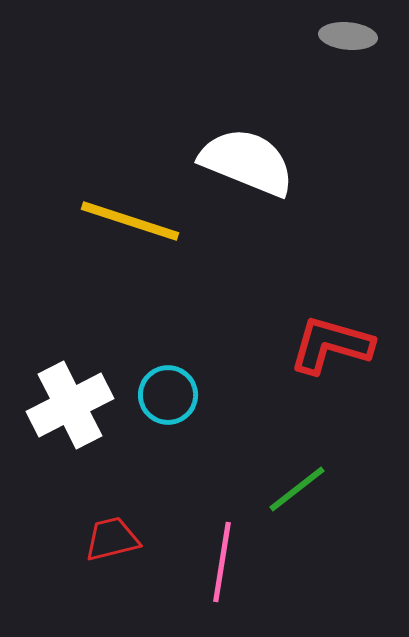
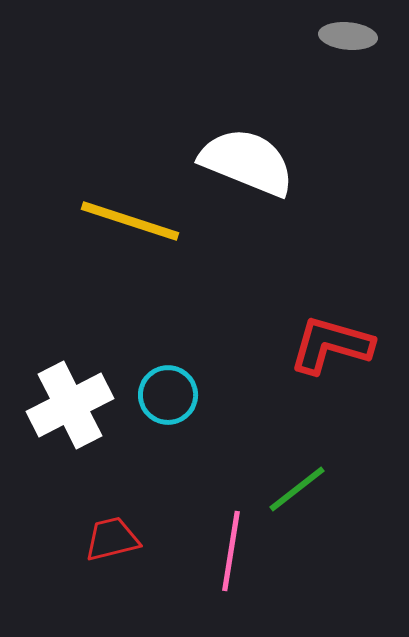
pink line: moved 9 px right, 11 px up
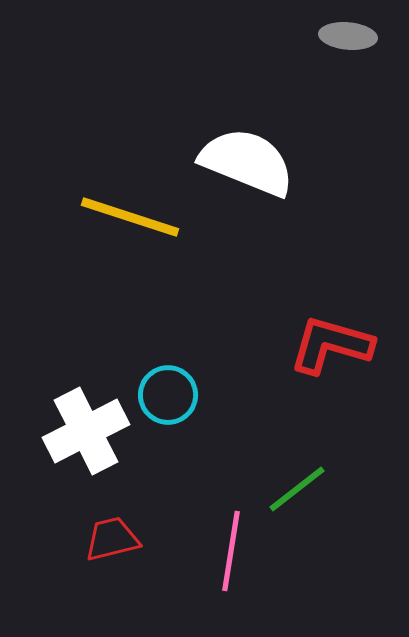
yellow line: moved 4 px up
white cross: moved 16 px right, 26 px down
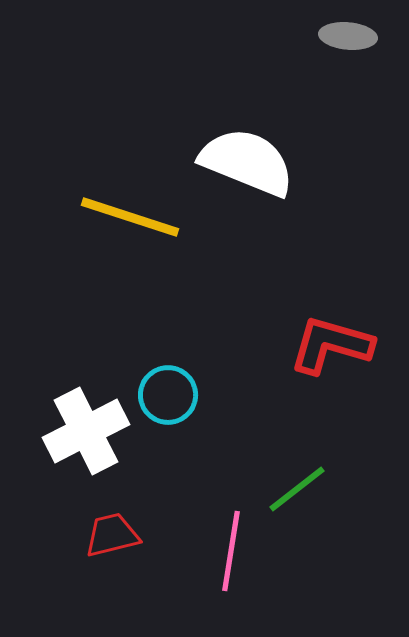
red trapezoid: moved 4 px up
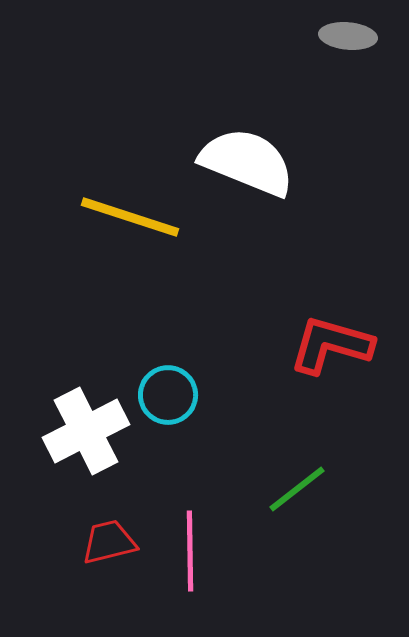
red trapezoid: moved 3 px left, 7 px down
pink line: moved 41 px left; rotated 10 degrees counterclockwise
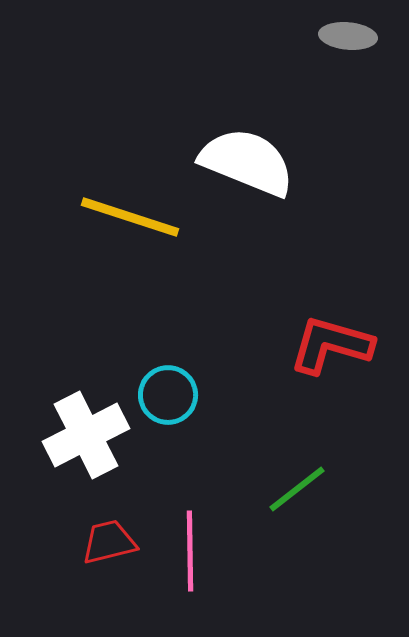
white cross: moved 4 px down
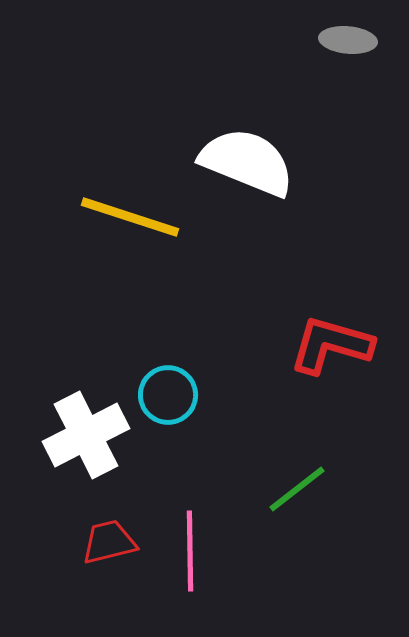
gray ellipse: moved 4 px down
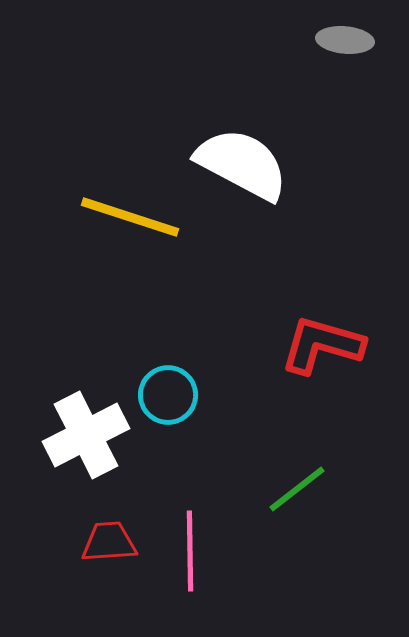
gray ellipse: moved 3 px left
white semicircle: moved 5 px left, 2 px down; rotated 6 degrees clockwise
red L-shape: moved 9 px left
red trapezoid: rotated 10 degrees clockwise
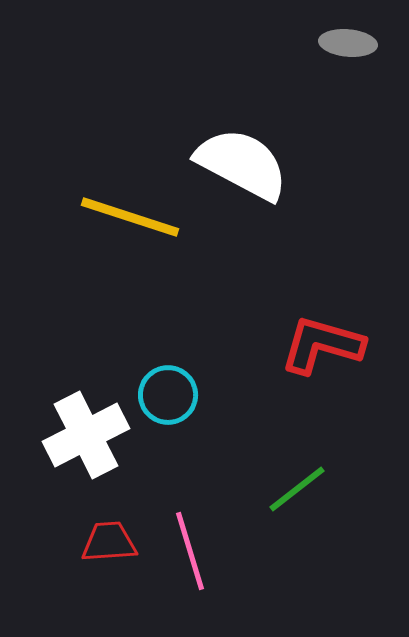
gray ellipse: moved 3 px right, 3 px down
pink line: rotated 16 degrees counterclockwise
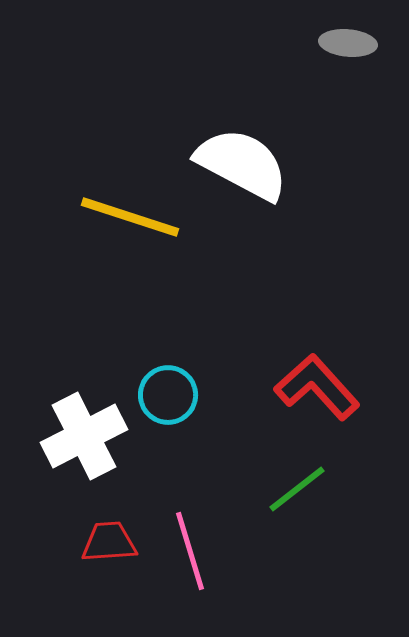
red L-shape: moved 5 px left, 42 px down; rotated 32 degrees clockwise
white cross: moved 2 px left, 1 px down
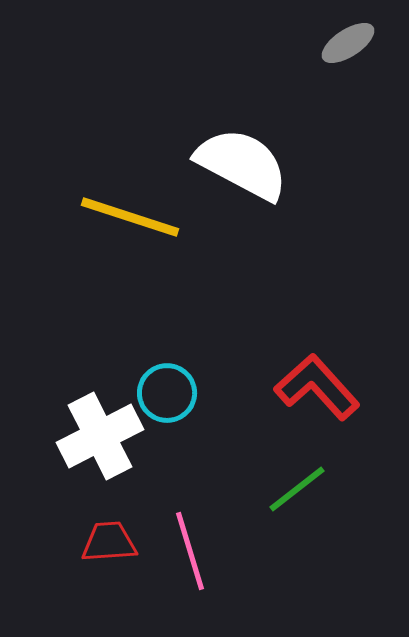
gray ellipse: rotated 38 degrees counterclockwise
cyan circle: moved 1 px left, 2 px up
white cross: moved 16 px right
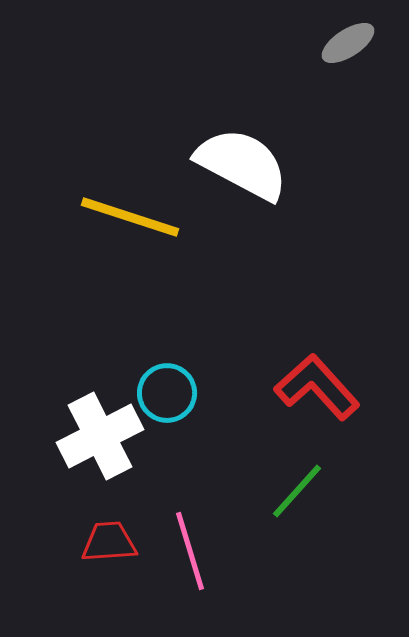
green line: moved 2 px down; rotated 10 degrees counterclockwise
